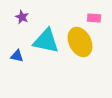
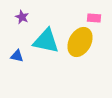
yellow ellipse: rotated 56 degrees clockwise
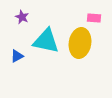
yellow ellipse: moved 1 px down; rotated 20 degrees counterclockwise
blue triangle: rotated 40 degrees counterclockwise
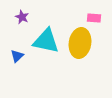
blue triangle: rotated 16 degrees counterclockwise
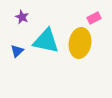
pink rectangle: rotated 32 degrees counterclockwise
blue triangle: moved 5 px up
